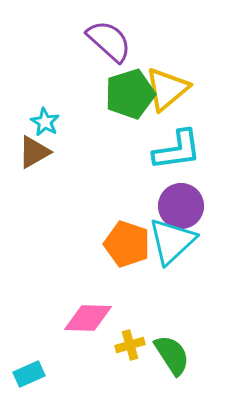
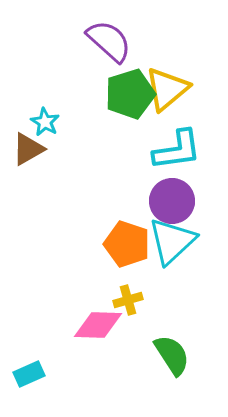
brown triangle: moved 6 px left, 3 px up
purple circle: moved 9 px left, 5 px up
pink diamond: moved 10 px right, 7 px down
yellow cross: moved 2 px left, 45 px up
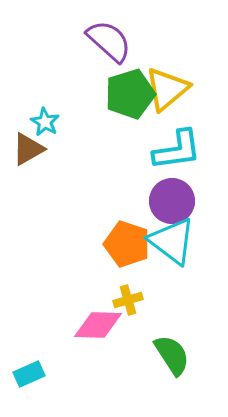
cyan triangle: rotated 40 degrees counterclockwise
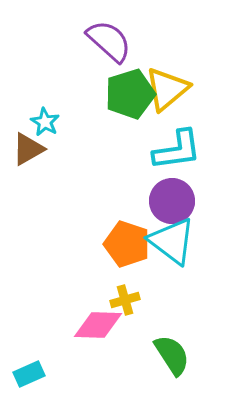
yellow cross: moved 3 px left
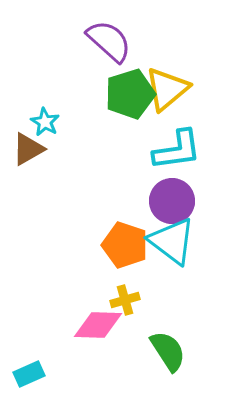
orange pentagon: moved 2 px left, 1 px down
green semicircle: moved 4 px left, 4 px up
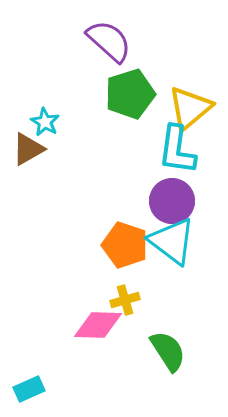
yellow triangle: moved 23 px right, 19 px down
cyan L-shape: rotated 106 degrees clockwise
cyan rectangle: moved 15 px down
